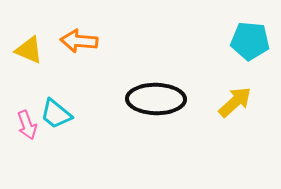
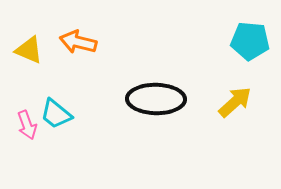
orange arrow: moved 1 px left, 1 px down; rotated 9 degrees clockwise
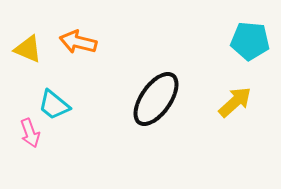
yellow triangle: moved 1 px left, 1 px up
black ellipse: rotated 56 degrees counterclockwise
cyan trapezoid: moved 2 px left, 9 px up
pink arrow: moved 3 px right, 8 px down
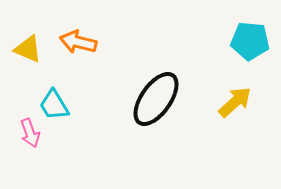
cyan trapezoid: rotated 20 degrees clockwise
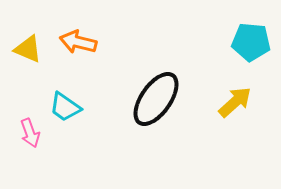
cyan pentagon: moved 1 px right, 1 px down
cyan trapezoid: moved 11 px right, 2 px down; rotated 24 degrees counterclockwise
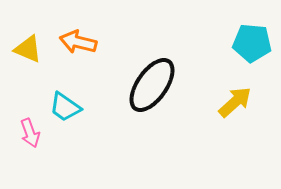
cyan pentagon: moved 1 px right, 1 px down
black ellipse: moved 4 px left, 14 px up
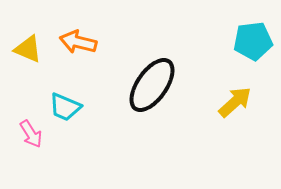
cyan pentagon: moved 1 px right, 2 px up; rotated 12 degrees counterclockwise
cyan trapezoid: rotated 12 degrees counterclockwise
pink arrow: moved 1 px right, 1 px down; rotated 12 degrees counterclockwise
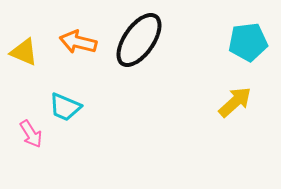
cyan pentagon: moved 5 px left, 1 px down
yellow triangle: moved 4 px left, 3 px down
black ellipse: moved 13 px left, 45 px up
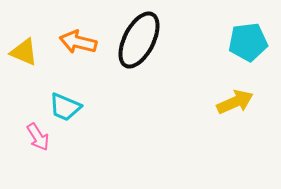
black ellipse: rotated 8 degrees counterclockwise
yellow arrow: rotated 18 degrees clockwise
pink arrow: moved 7 px right, 3 px down
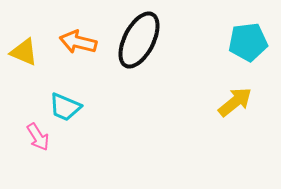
yellow arrow: rotated 15 degrees counterclockwise
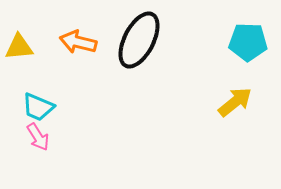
cyan pentagon: rotated 9 degrees clockwise
yellow triangle: moved 5 px left, 5 px up; rotated 28 degrees counterclockwise
cyan trapezoid: moved 27 px left
